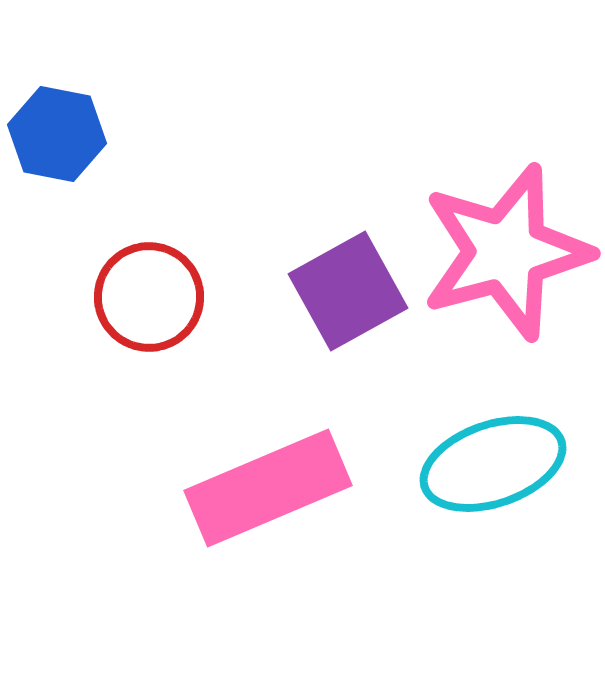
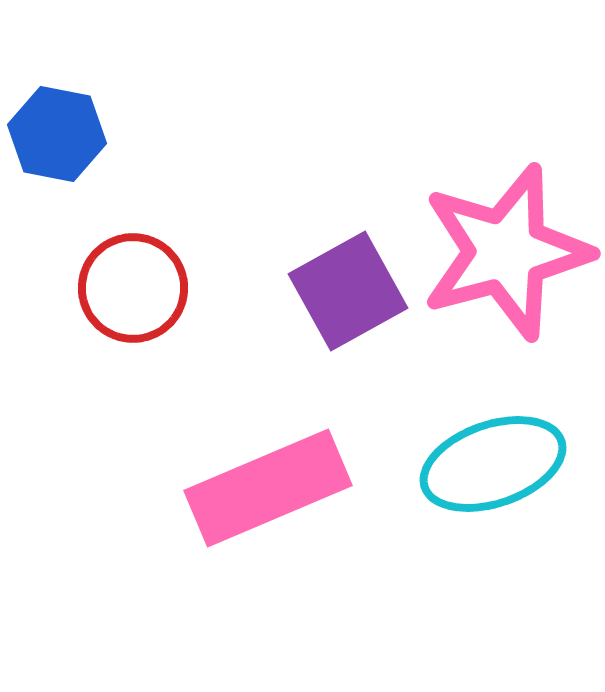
red circle: moved 16 px left, 9 px up
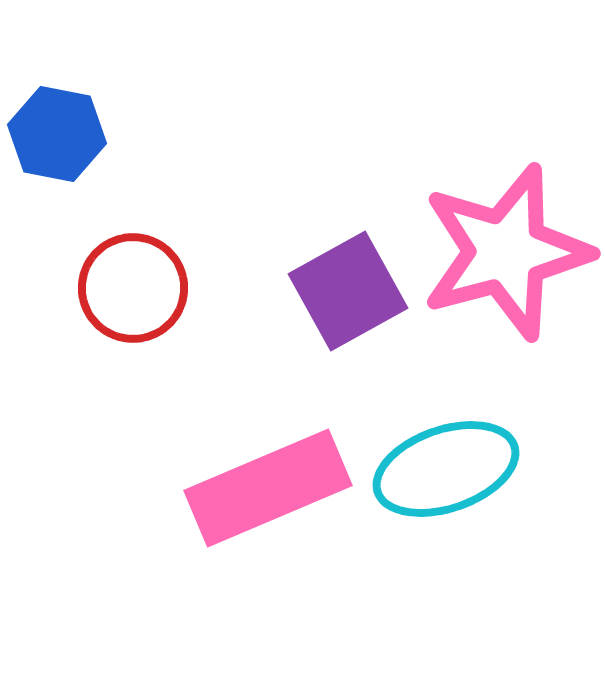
cyan ellipse: moved 47 px left, 5 px down
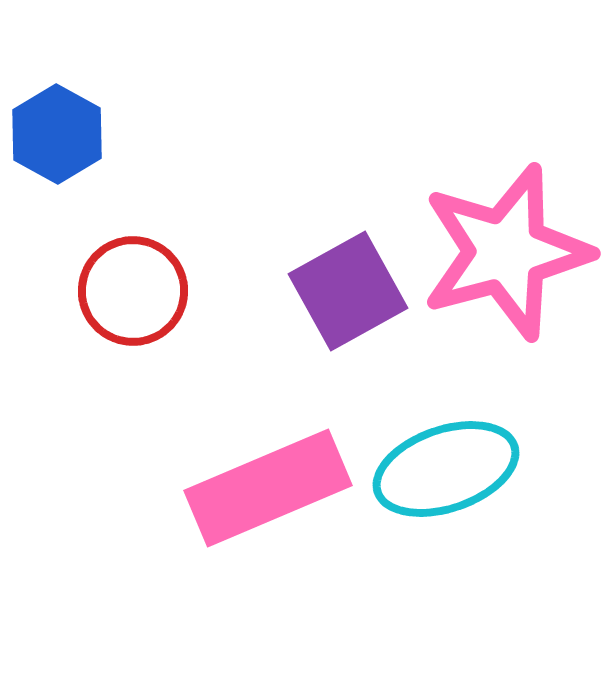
blue hexagon: rotated 18 degrees clockwise
red circle: moved 3 px down
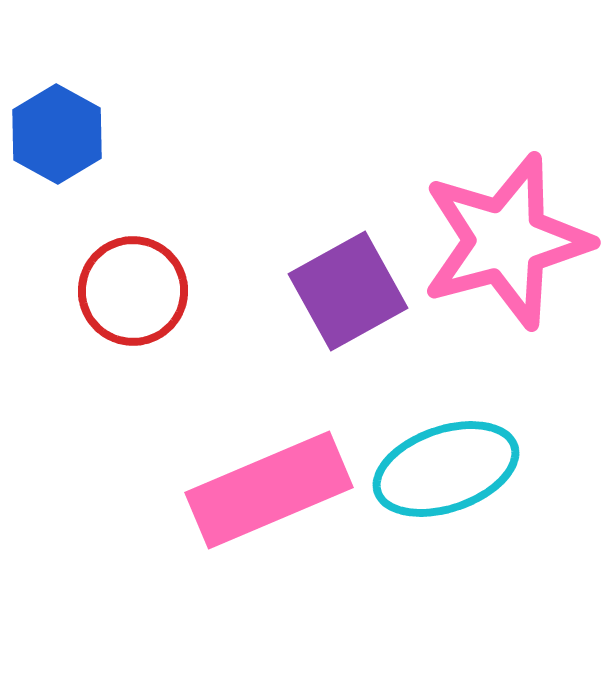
pink star: moved 11 px up
pink rectangle: moved 1 px right, 2 px down
